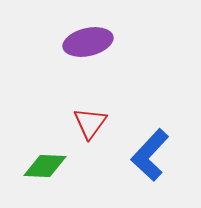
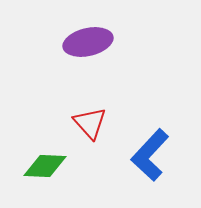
red triangle: rotated 18 degrees counterclockwise
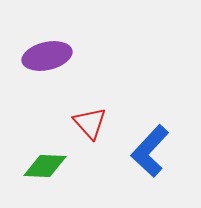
purple ellipse: moved 41 px left, 14 px down
blue L-shape: moved 4 px up
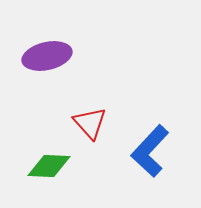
green diamond: moved 4 px right
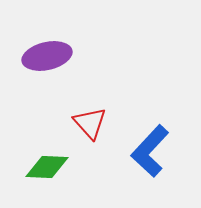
green diamond: moved 2 px left, 1 px down
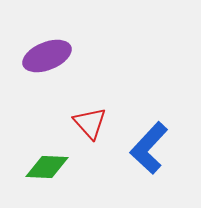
purple ellipse: rotated 9 degrees counterclockwise
blue L-shape: moved 1 px left, 3 px up
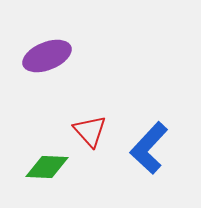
red triangle: moved 8 px down
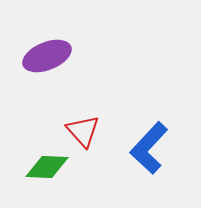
red triangle: moved 7 px left
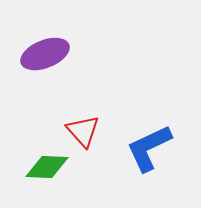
purple ellipse: moved 2 px left, 2 px up
blue L-shape: rotated 22 degrees clockwise
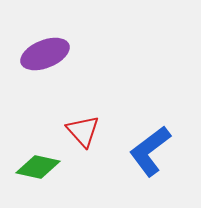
blue L-shape: moved 1 px right, 3 px down; rotated 12 degrees counterclockwise
green diamond: moved 9 px left; rotated 9 degrees clockwise
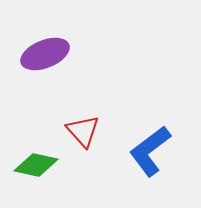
green diamond: moved 2 px left, 2 px up
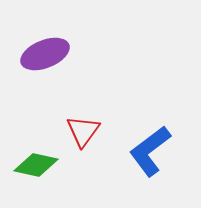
red triangle: rotated 18 degrees clockwise
